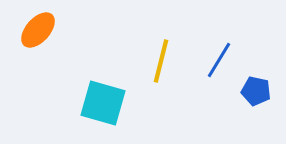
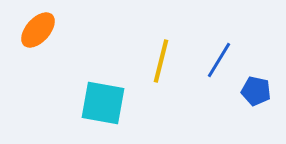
cyan square: rotated 6 degrees counterclockwise
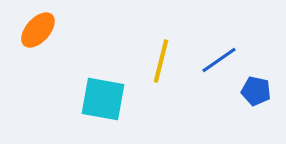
blue line: rotated 24 degrees clockwise
cyan square: moved 4 px up
